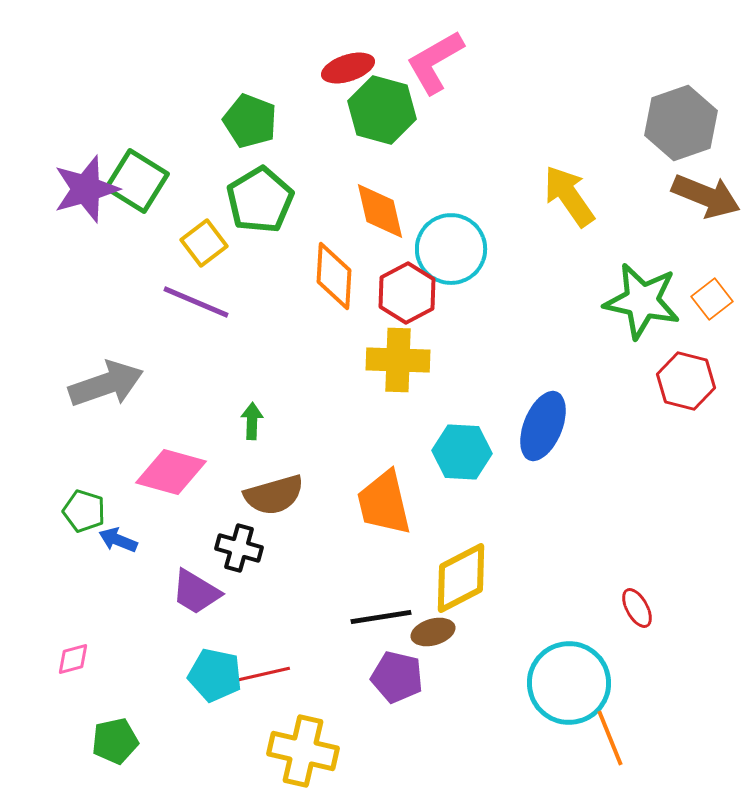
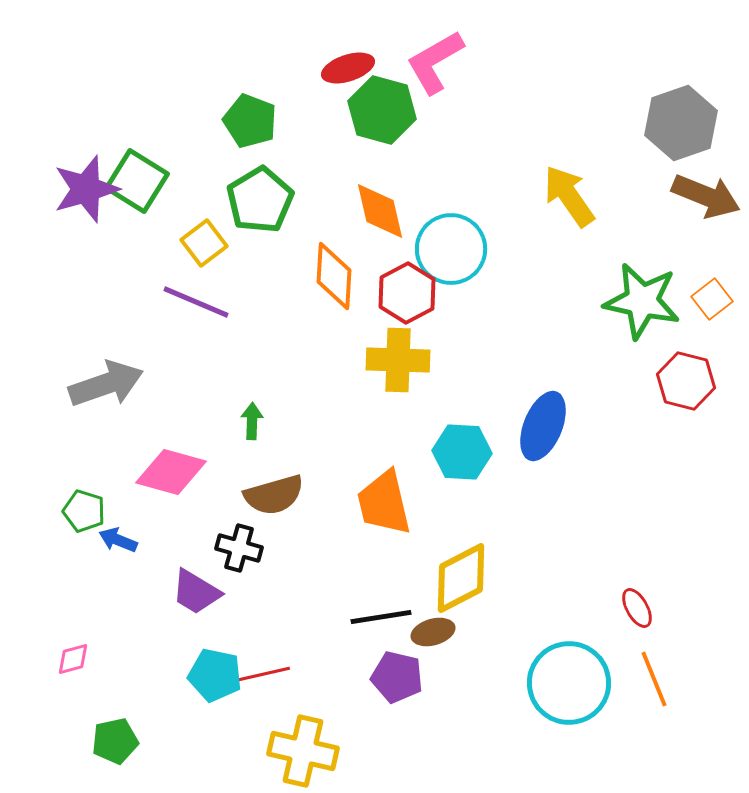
orange line at (610, 738): moved 44 px right, 59 px up
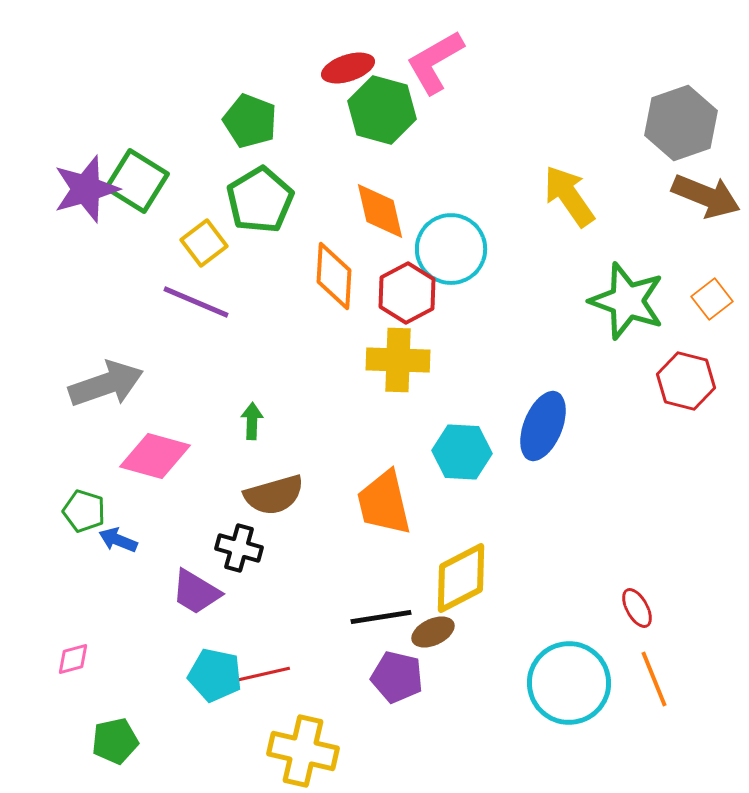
green star at (642, 301): moved 15 px left; rotated 8 degrees clockwise
pink diamond at (171, 472): moved 16 px left, 16 px up
brown ellipse at (433, 632): rotated 9 degrees counterclockwise
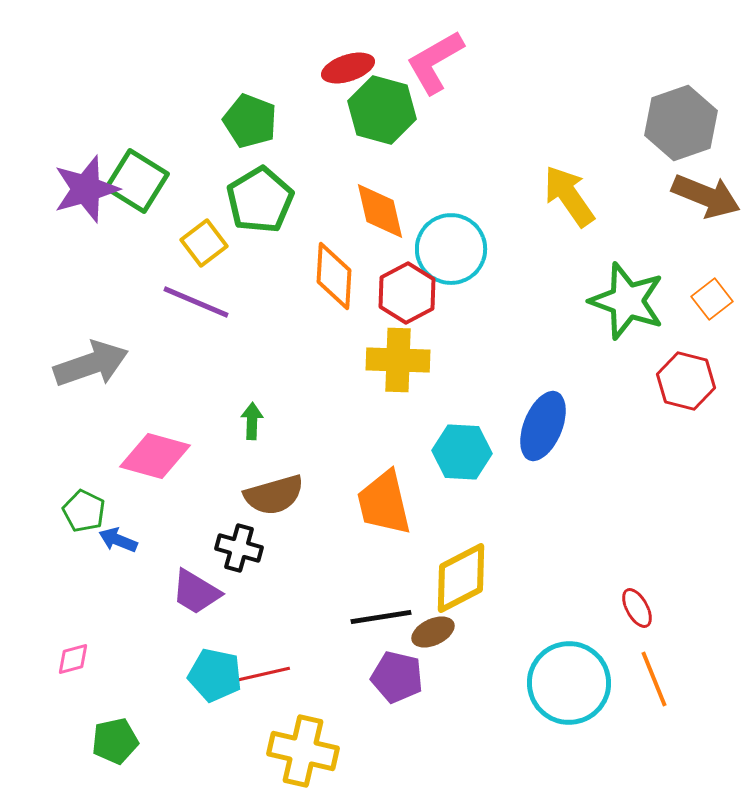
gray arrow at (106, 384): moved 15 px left, 20 px up
green pentagon at (84, 511): rotated 9 degrees clockwise
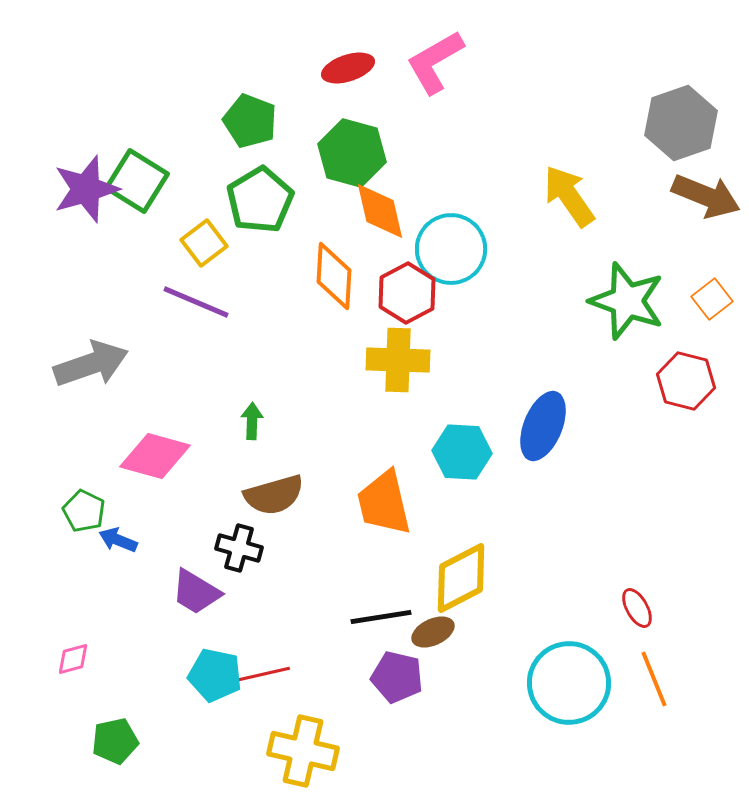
green hexagon at (382, 110): moved 30 px left, 43 px down
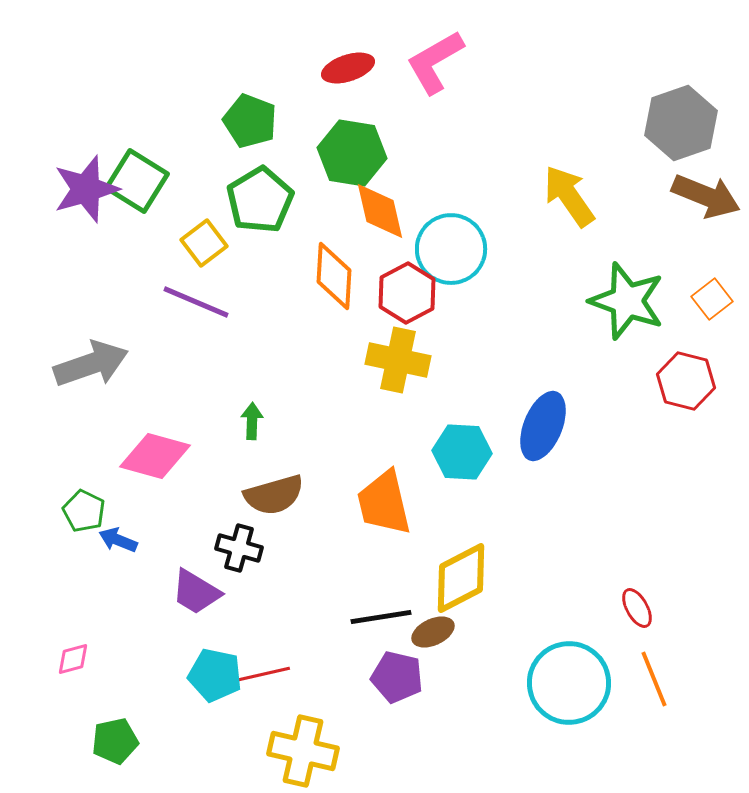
green hexagon at (352, 153): rotated 6 degrees counterclockwise
yellow cross at (398, 360): rotated 10 degrees clockwise
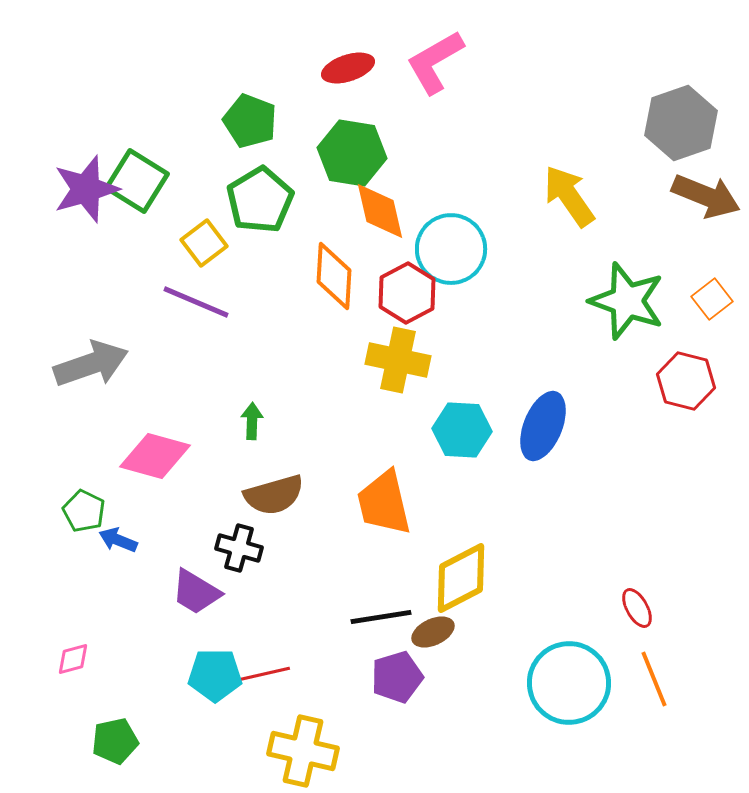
cyan hexagon at (462, 452): moved 22 px up
cyan pentagon at (215, 675): rotated 12 degrees counterclockwise
purple pentagon at (397, 677): rotated 30 degrees counterclockwise
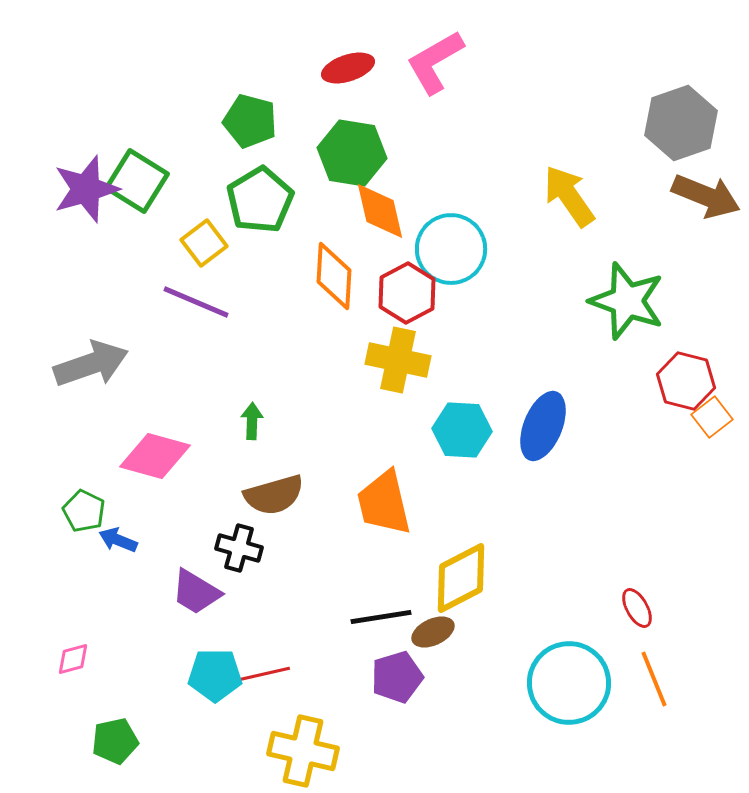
green pentagon at (250, 121): rotated 6 degrees counterclockwise
orange square at (712, 299): moved 118 px down
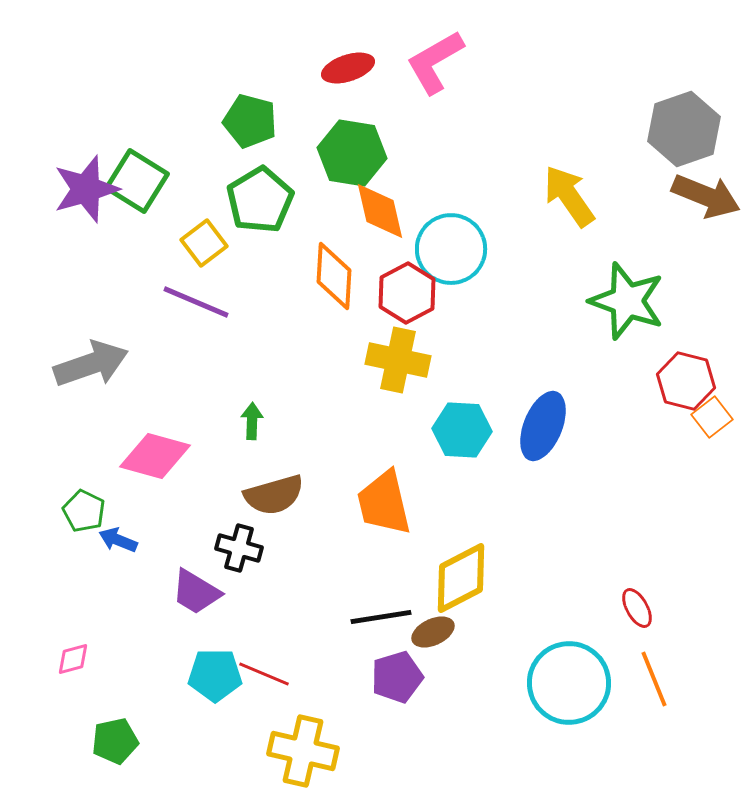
gray hexagon at (681, 123): moved 3 px right, 6 px down
red line at (264, 674): rotated 36 degrees clockwise
